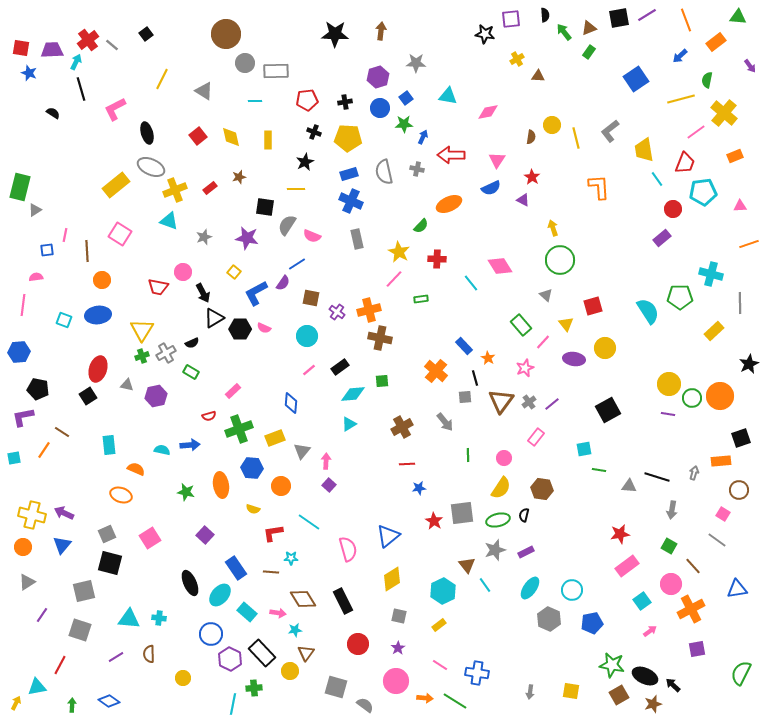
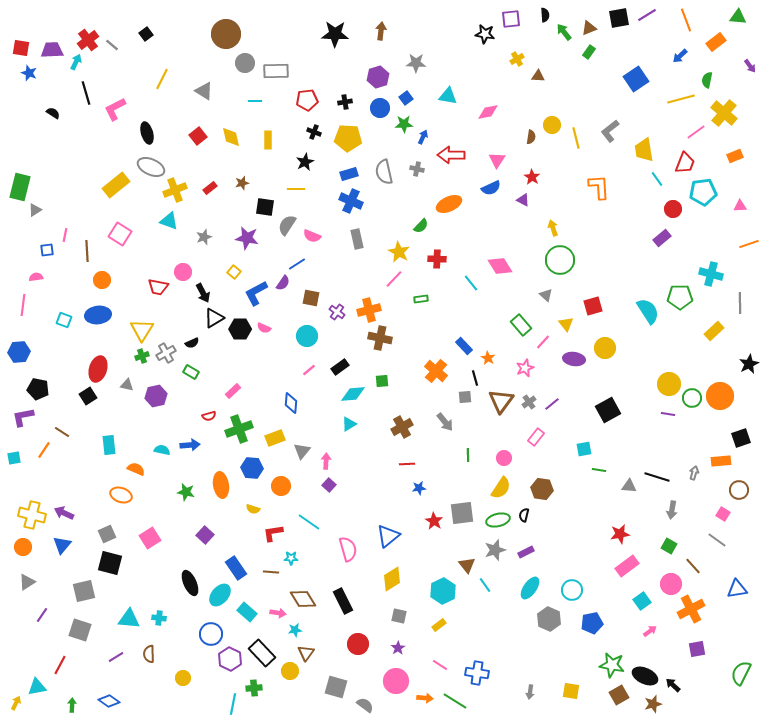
black line at (81, 89): moved 5 px right, 4 px down
brown star at (239, 177): moved 3 px right, 6 px down
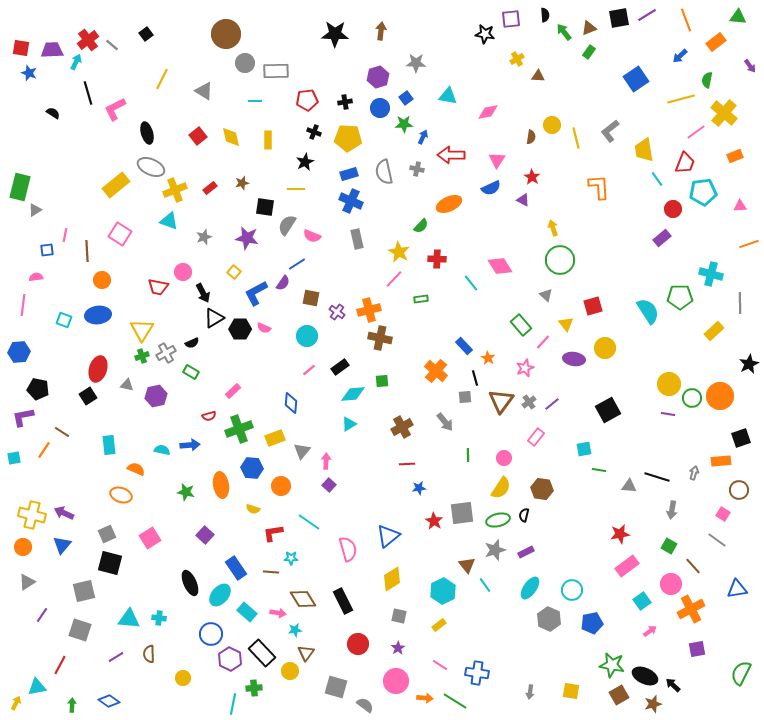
black line at (86, 93): moved 2 px right
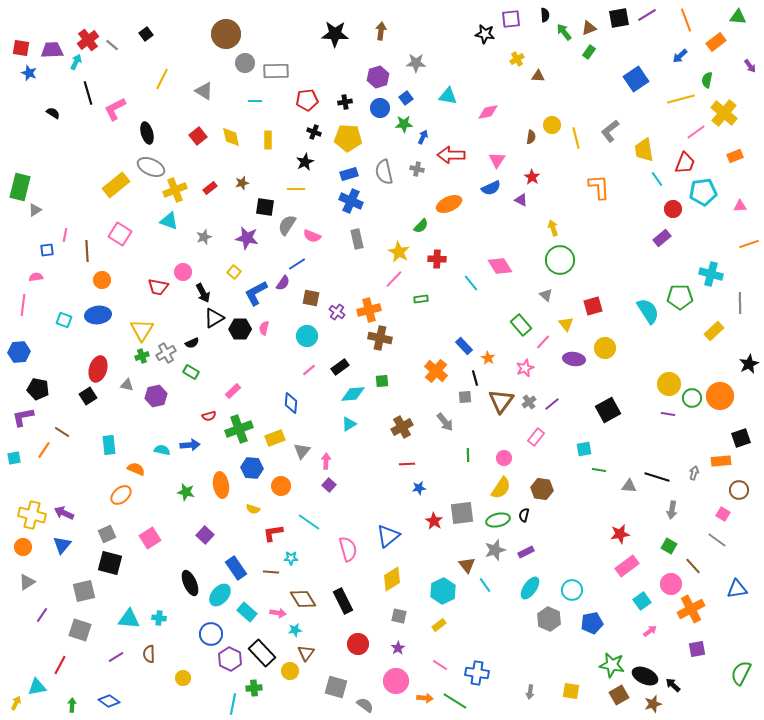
purple triangle at (523, 200): moved 2 px left
pink semicircle at (264, 328): rotated 80 degrees clockwise
orange ellipse at (121, 495): rotated 60 degrees counterclockwise
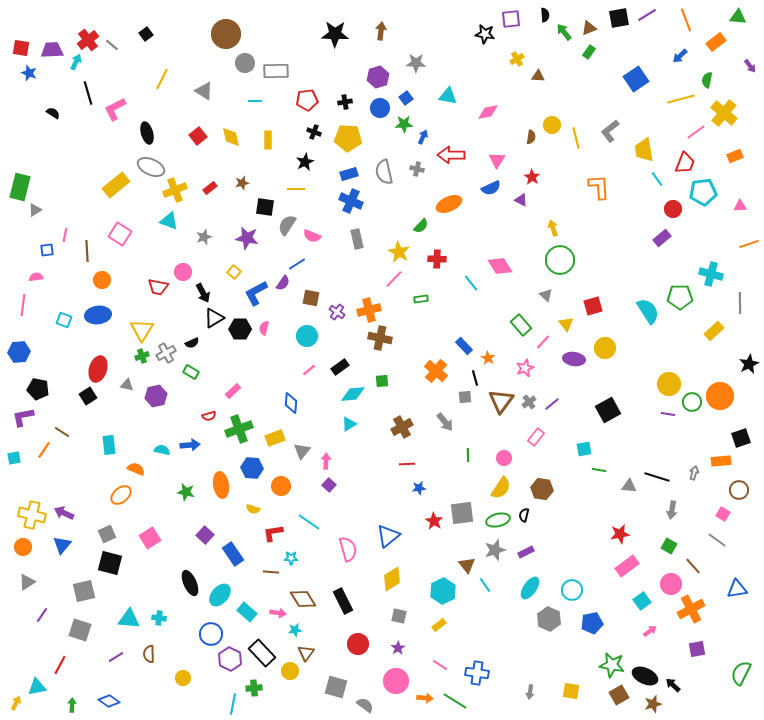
green circle at (692, 398): moved 4 px down
blue rectangle at (236, 568): moved 3 px left, 14 px up
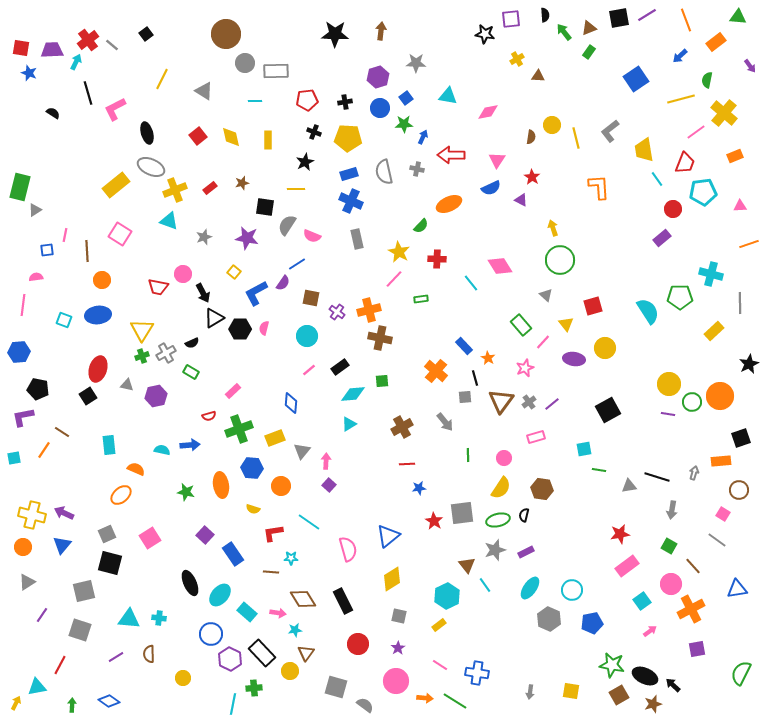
pink circle at (183, 272): moved 2 px down
pink rectangle at (536, 437): rotated 36 degrees clockwise
gray triangle at (629, 486): rotated 14 degrees counterclockwise
cyan hexagon at (443, 591): moved 4 px right, 5 px down
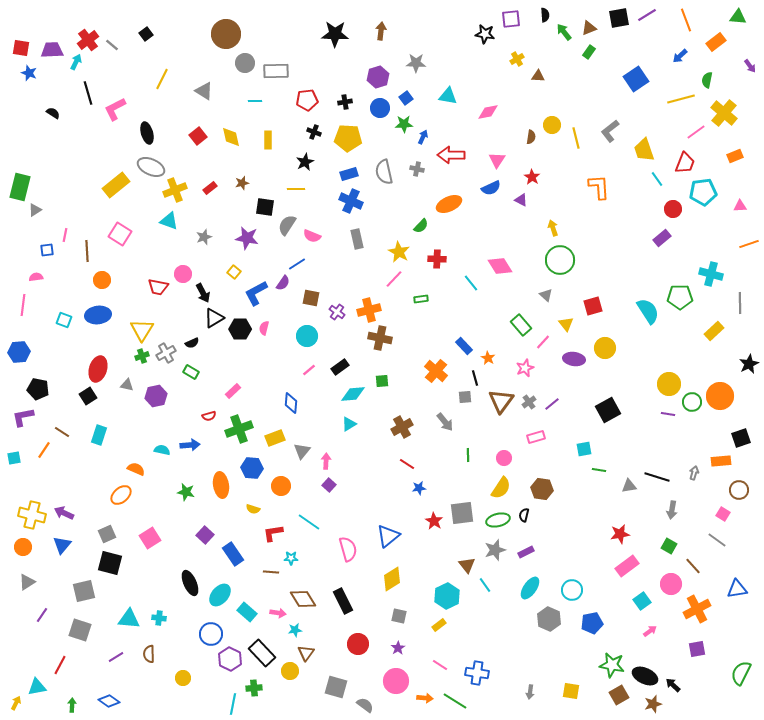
yellow trapezoid at (644, 150): rotated 10 degrees counterclockwise
cyan rectangle at (109, 445): moved 10 px left, 10 px up; rotated 24 degrees clockwise
red line at (407, 464): rotated 35 degrees clockwise
orange cross at (691, 609): moved 6 px right
